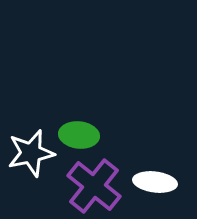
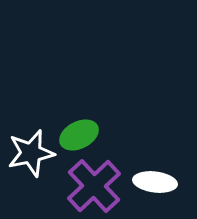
green ellipse: rotated 33 degrees counterclockwise
purple cross: rotated 8 degrees clockwise
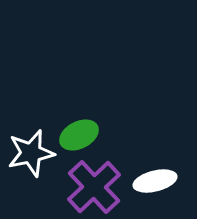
white ellipse: moved 1 px up; rotated 21 degrees counterclockwise
purple cross: moved 1 px down
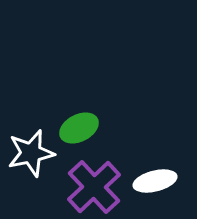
green ellipse: moved 7 px up
